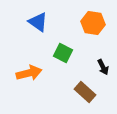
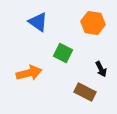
black arrow: moved 2 px left, 2 px down
brown rectangle: rotated 15 degrees counterclockwise
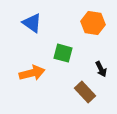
blue triangle: moved 6 px left, 1 px down
green square: rotated 12 degrees counterclockwise
orange arrow: moved 3 px right
brown rectangle: rotated 20 degrees clockwise
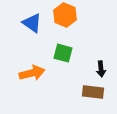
orange hexagon: moved 28 px left, 8 px up; rotated 15 degrees clockwise
black arrow: rotated 21 degrees clockwise
brown rectangle: moved 8 px right; rotated 40 degrees counterclockwise
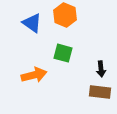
orange arrow: moved 2 px right, 2 px down
brown rectangle: moved 7 px right
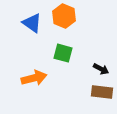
orange hexagon: moved 1 px left, 1 px down
black arrow: rotated 56 degrees counterclockwise
orange arrow: moved 3 px down
brown rectangle: moved 2 px right
